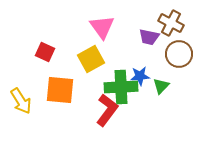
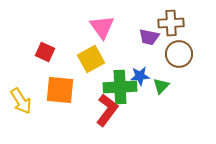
brown cross: rotated 30 degrees counterclockwise
green cross: moved 1 px left
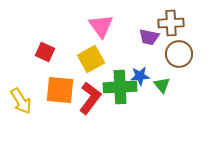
pink triangle: moved 1 px left, 1 px up
green triangle: moved 1 px right, 1 px up; rotated 24 degrees counterclockwise
red L-shape: moved 17 px left, 12 px up
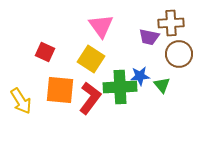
yellow square: rotated 28 degrees counterclockwise
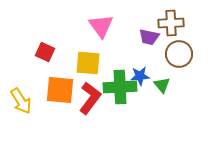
yellow square: moved 3 px left, 4 px down; rotated 28 degrees counterclockwise
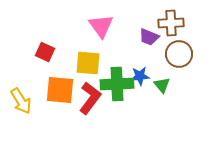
purple trapezoid: rotated 10 degrees clockwise
green cross: moved 3 px left, 3 px up
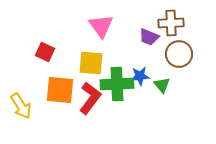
yellow square: moved 3 px right
yellow arrow: moved 5 px down
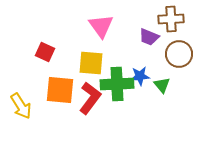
brown cross: moved 4 px up
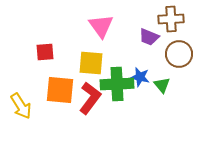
red square: rotated 30 degrees counterclockwise
blue star: moved 1 px down; rotated 18 degrees clockwise
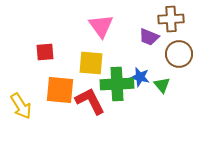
red L-shape: moved 3 px down; rotated 64 degrees counterclockwise
